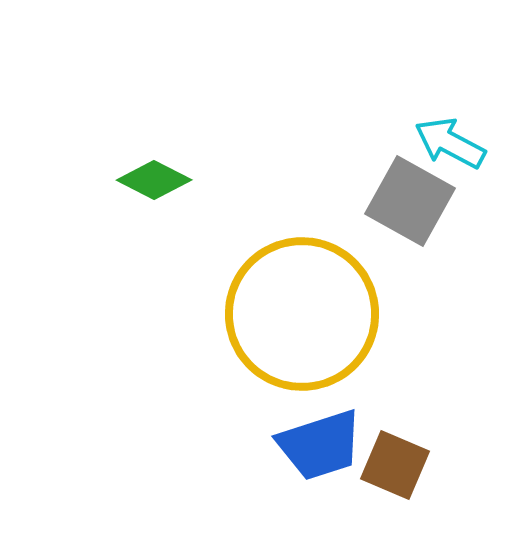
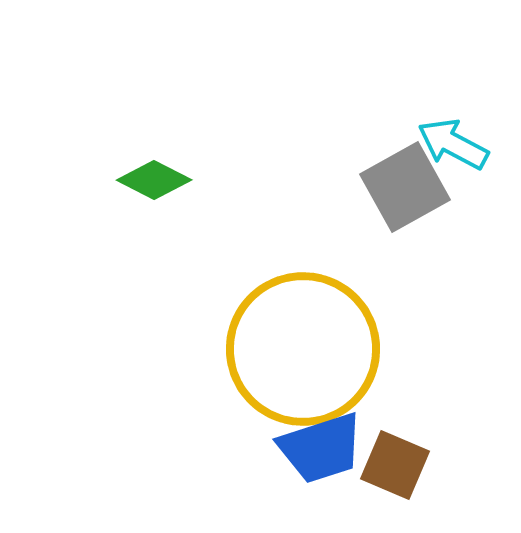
cyan arrow: moved 3 px right, 1 px down
gray square: moved 5 px left, 14 px up; rotated 32 degrees clockwise
yellow circle: moved 1 px right, 35 px down
blue trapezoid: moved 1 px right, 3 px down
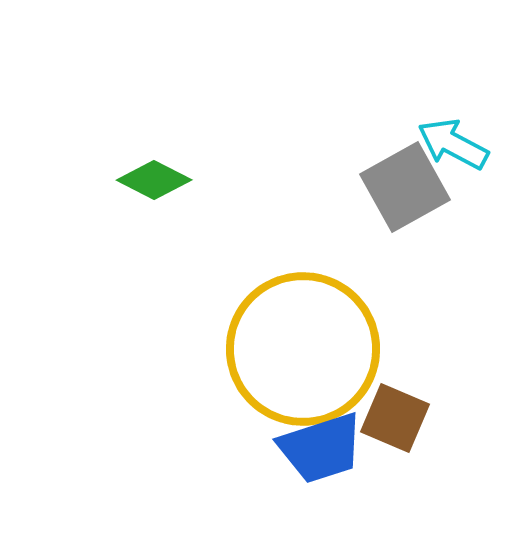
brown square: moved 47 px up
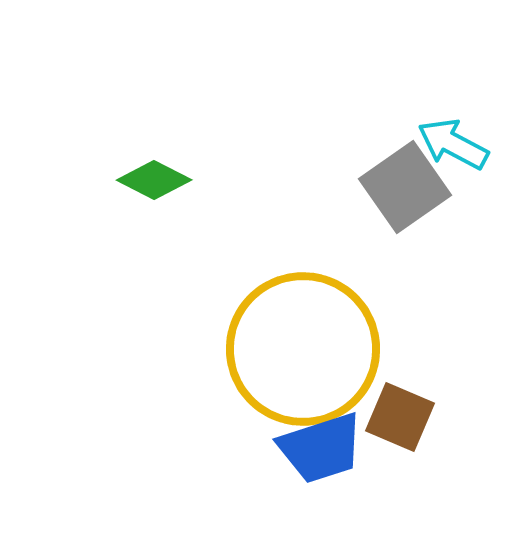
gray square: rotated 6 degrees counterclockwise
brown square: moved 5 px right, 1 px up
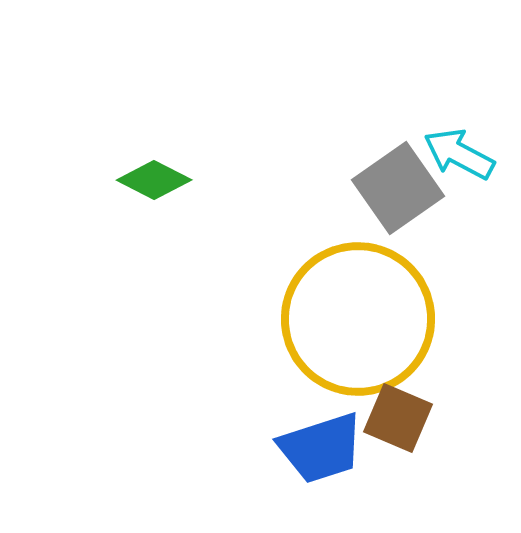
cyan arrow: moved 6 px right, 10 px down
gray square: moved 7 px left, 1 px down
yellow circle: moved 55 px right, 30 px up
brown square: moved 2 px left, 1 px down
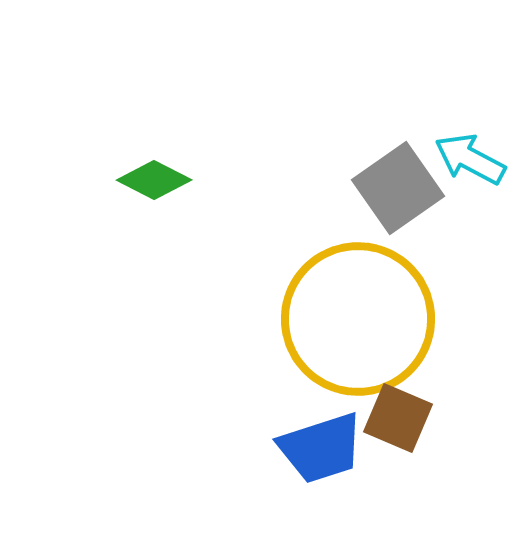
cyan arrow: moved 11 px right, 5 px down
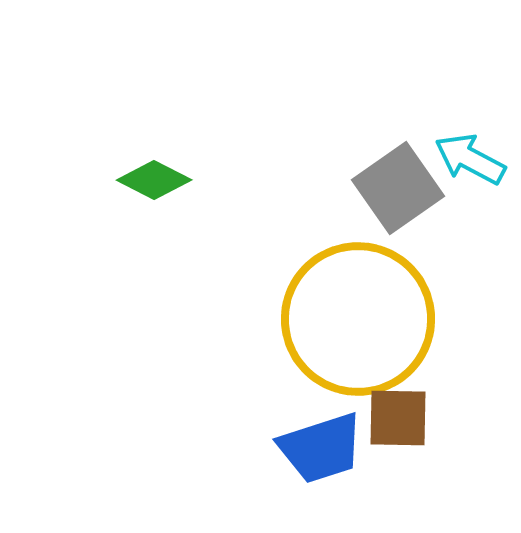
brown square: rotated 22 degrees counterclockwise
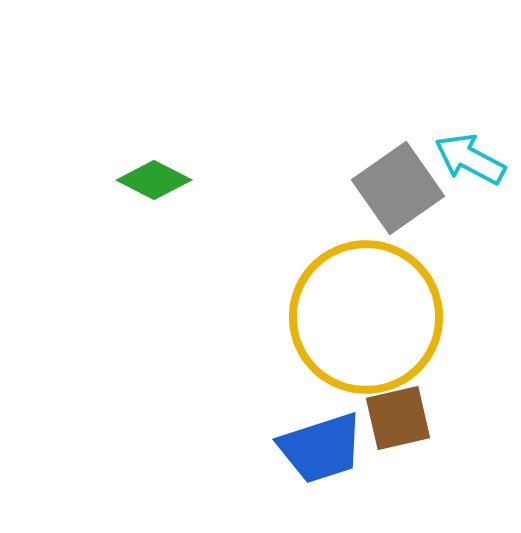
yellow circle: moved 8 px right, 2 px up
brown square: rotated 14 degrees counterclockwise
